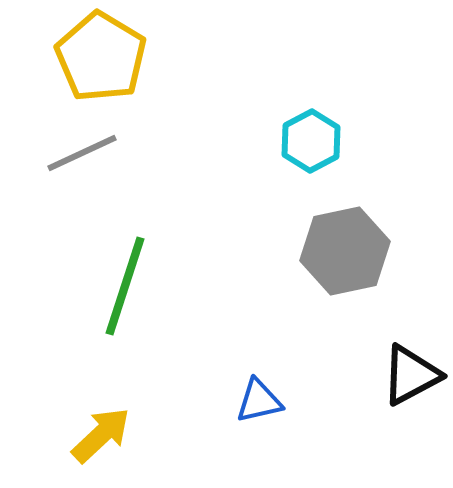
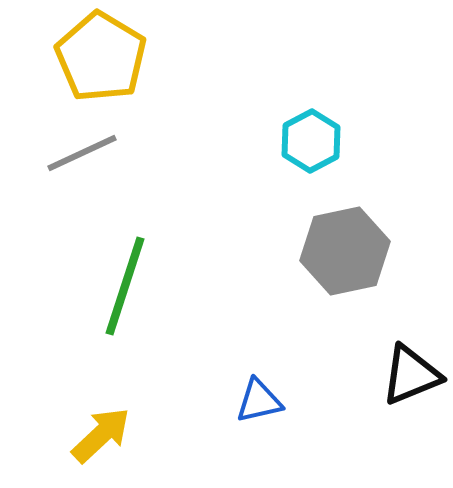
black triangle: rotated 6 degrees clockwise
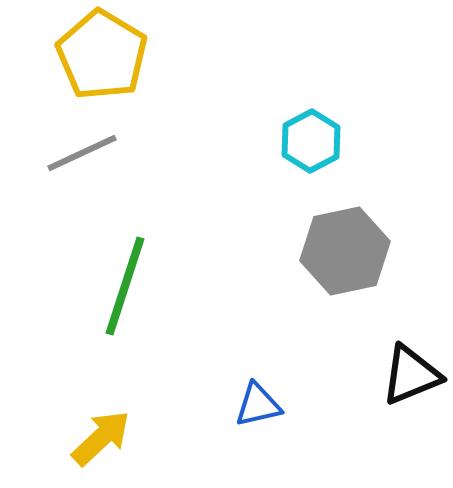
yellow pentagon: moved 1 px right, 2 px up
blue triangle: moved 1 px left, 4 px down
yellow arrow: moved 3 px down
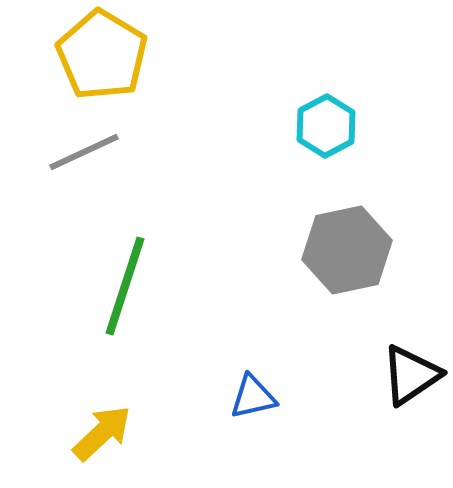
cyan hexagon: moved 15 px right, 15 px up
gray line: moved 2 px right, 1 px up
gray hexagon: moved 2 px right, 1 px up
black triangle: rotated 12 degrees counterclockwise
blue triangle: moved 5 px left, 8 px up
yellow arrow: moved 1 px right, 5 px up
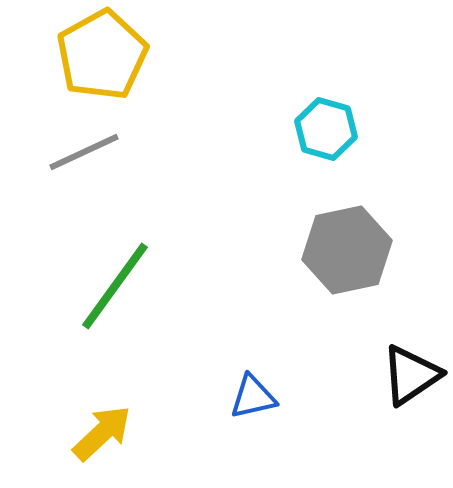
yellow pentagon: rotated 12 degrees clockwise
cyan hexagon: moved 3 px down; rotated 16 degrees counterclockwise
green line: moved 10 px left; rotated 18 degrees clockwise
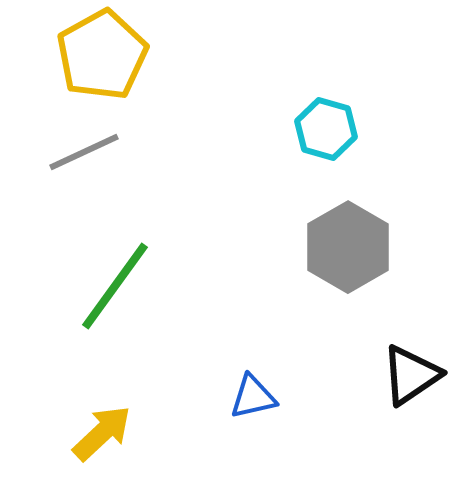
gray hexagon: moved 1 px right, 3 px up; rotated 18 degrees counterclockwise
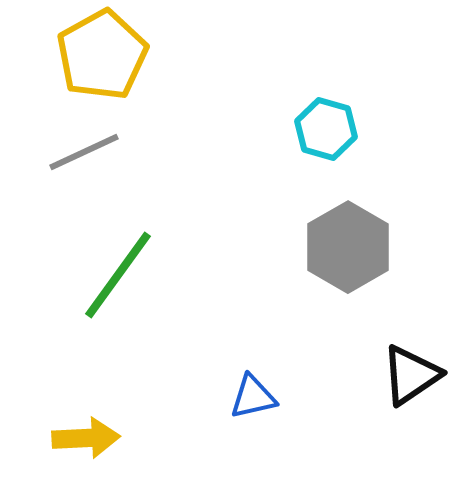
green line: moved 3 px right, 11 px up
yellow arrow: moved 16 px left, 5 px down; rotated 40 degrees clockwise
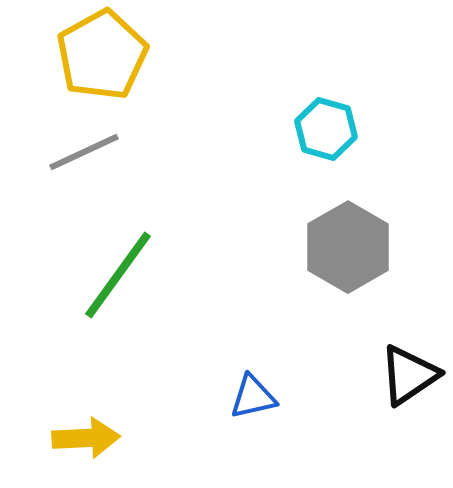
black triangle: moved 2 px left
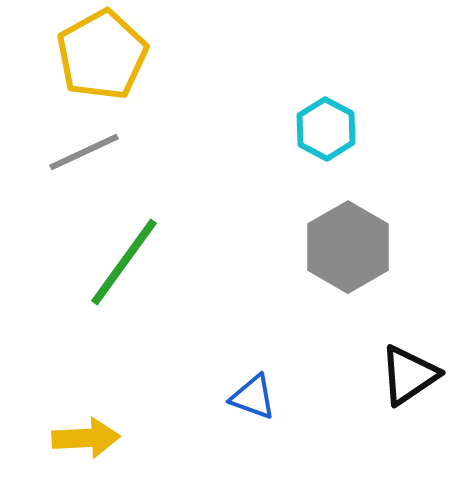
cyan hexagon: rotated 12 degrees clockwise
green line: moved 6 px right, 13 px up
blue triangle: rotated 33 degrees clockwise
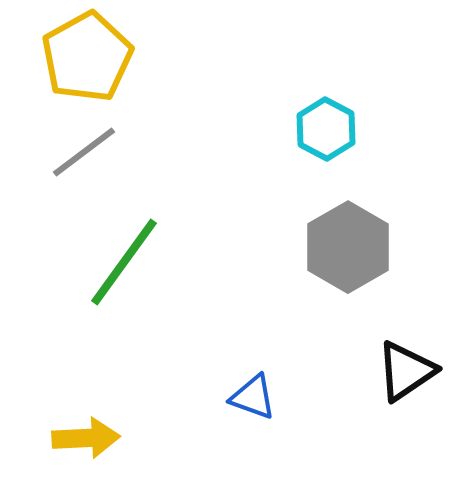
yellow pentagon: moved 15 px left, 2 px down
gray line: rotated 12 degrees counterclockwise
black triangle: moved 3 px left, 4 px up
